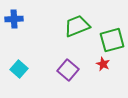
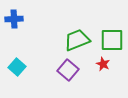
green trapezoid: moved 14 px down
green square: rotated 15 degrees clockwise
cyan square: moved 2 px left, 2 px up
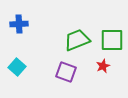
blue cross: moved 5 px right, 5 px down
red star: moved 2 px down; rotated 24 degrees clockwise
purple square: moved 2 px left, 2 px down; rotated 20 degrees counterclockwise
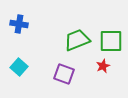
blue cross: rotated 12 degrees clockwise
green square: moved 1 px left, 1 px down
cyan square: moved 2 px right
purple square: moved 2 px left, 2 px down
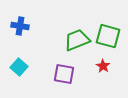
blue cross: moved 1 px right, 2 px down
green square: moved 3 px left, 5 px up; rotated 15 degrees clockwise
red star: rotated 16 degrees counterclockwise
purple square: rotated 10 degrees counterclockwise
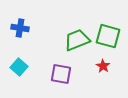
blue cross: moved 2 px down
purple square: moved 3 px left
